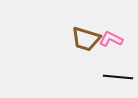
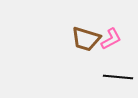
pink L-shape: rotated 125 degrees clockwise
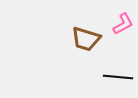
pink L-shape: moved 12 px right, 15 px up
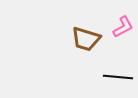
pink L-shape: moved 3 px down
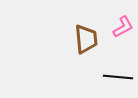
brown trapezoid: rotated 112 degrees counterclockwise
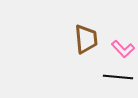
pink L-shape: moved 22 px down; rotated 75 degrees clockwise
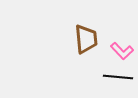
pink L-shape: moved 1 px left, 2 px down
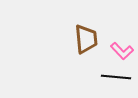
black line: moved 2 px left
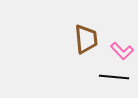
black line: moved 2 px left
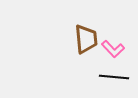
pink L-shape: moved 9 px left, 2 px up
